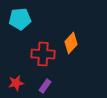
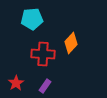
cyan pentagon: moved 12 px right
red star: rotated 21 degrees counterclockwise
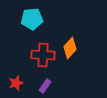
orange diamond: moved 1 px left, 5 px down
red cross: moved 1 px down
red star: rotated 14 degrees clockwise
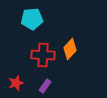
orange diamond: moved 1 px down
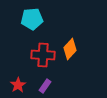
red star: moved 2 px right, 2 px down; rotated 14 degrees counterclockwise
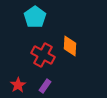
cyan pentagon: moved 3 px right, 2 px up; rotated 30 degrees counterclockwise
orange diamond: moved 3 px up; rotated 40 degrees counterclockwise
red cross: rotated 25 degrees clockwise
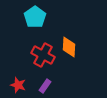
orange diamond: moved 1 px left, 1 px down
red star: rotated 21 degrees counterclockwise
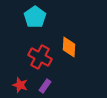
red cross: moved 3 px left, 2 px down
red star: moved 2 px right
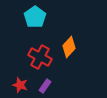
orange diamond: rotated 40 degrees clockwise
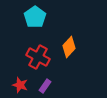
red cross: moved 2 px left
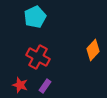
cyan pentagon: rotated 10 degrees clockwise
orange diamond: moved 24 px right, 3 px down
